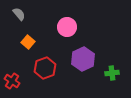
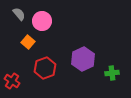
pink circle: moved 25 px left, 6 px up
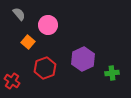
pink circle: moved 6 px right, 4 px down
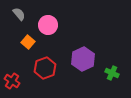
green cross: rotated 32 degrees clockwise
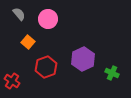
pink circle: moved 6 px up
red hexagon: moved 1 px right, 1 px up
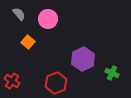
red hexagon: moved 10 px right, 16 px down
